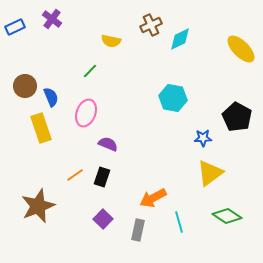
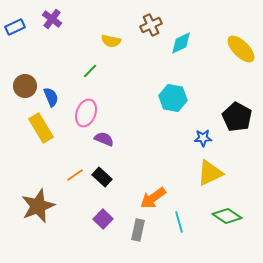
cyan diamond: moved 1 px right, 4 px down
yellow rectangle: rotated 12 degrees counterclockwise
purple semicircle: moved 4 px left, 5 px up
yellow triangle: rotated 12 degrees clockwise
black rectangle: rotated 66 degrees counterclockwise
orange arrow: rotated 8 degrees counterclockwise
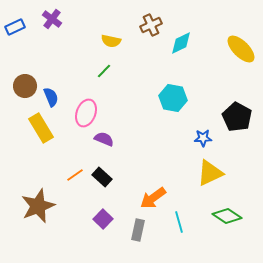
green line: moved 14 px right
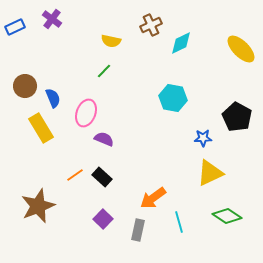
blue semicircle: moved 2 px right, 1 px down
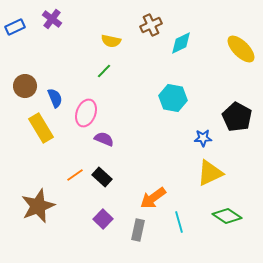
blue semicircle: moved 2 px right
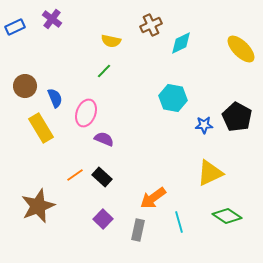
blue star: moved 1 px right, 13 px up
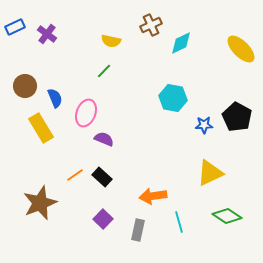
purple cross: moved 5 px left, 15 px down
orange arrow: moved 2 px up; rotated 28 degrees clockwise
brown star: moved 2 px right, 3 px up
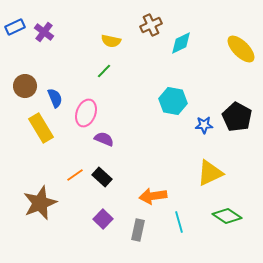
purple cross: moved 3 px left, 2 px up
cyan hexagon: moved 3 px down
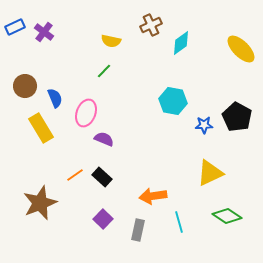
cyan diamond: rotated 10 degrees counterclockwise
